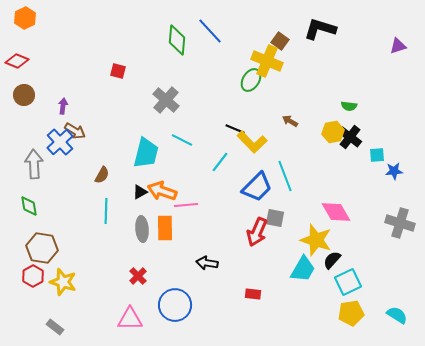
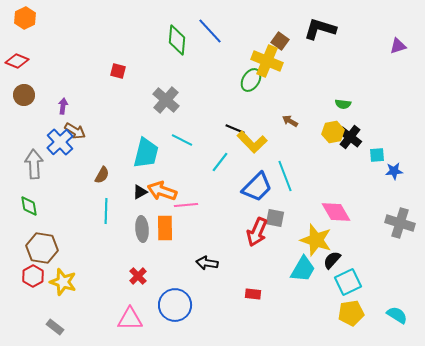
green semicircle at (349, 106): moved 6 px left, 2 px up
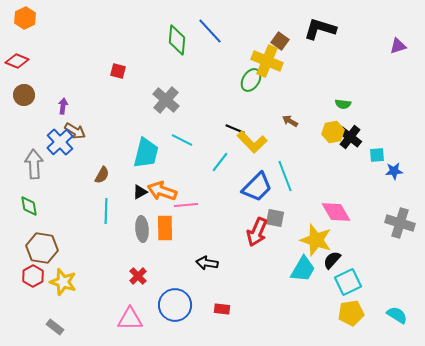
red rectangle at (253, 294): moved 31 px left, 15 px down
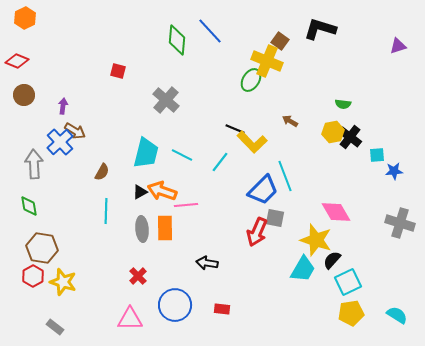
cyan line at (182, 140): moved 15 px down
brown semicircle at (102, 175): moved 3 px up
blue trapezoid at (257, 187): moved 6 px right, 3 px down
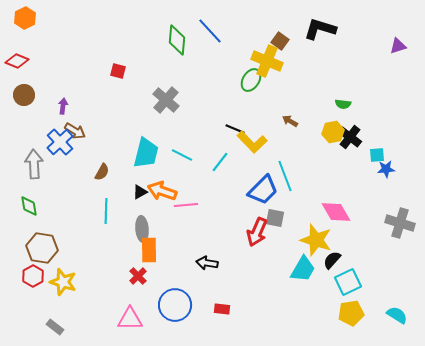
blue star at (394, 171): moved 8 px left, 2 px up
orange rectangle at (165, 228): moved 16 px left, 22 px down
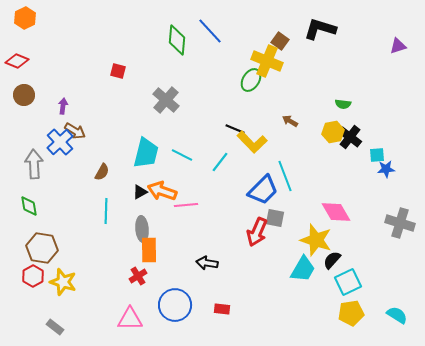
red cross at (138, 276): rotated 12 degrees clockwise
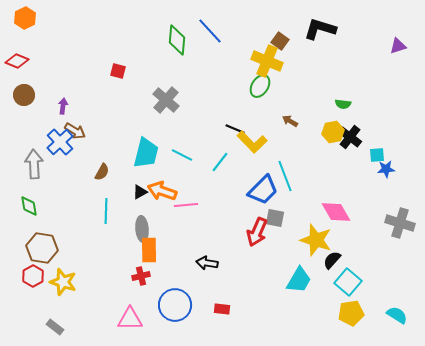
green ellipse at (251, 80): moved 9 px right, 6 px down
cyan trapezoid at (303, 269): moved 4 px left, 11 px down
red cross at (138, 276): moved 3 px right; rotated 18 degrees clockwise
cyan square at (348, 282): rotated 24 degrees counterclockwise
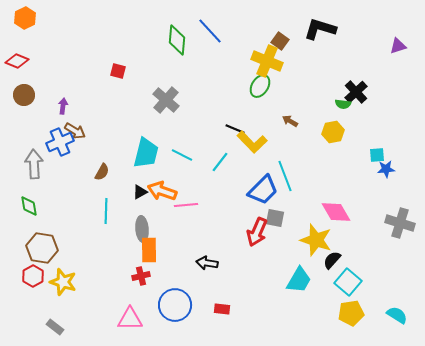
black cross at (350, 137): moved 6 px right, 45 px up; rotated 10 degrees clockwise
blue cross at (60, 142): rotated 20 degrees clockwise
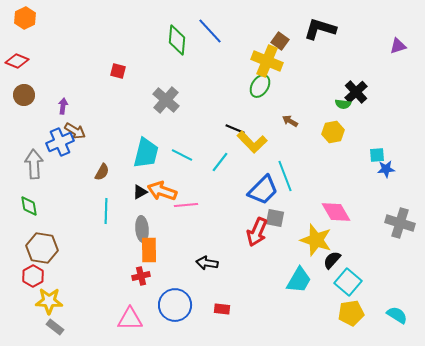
yellow star at (63, 282): moved 14 px left, 19 px down; rotated 16 degrees counterclockwise
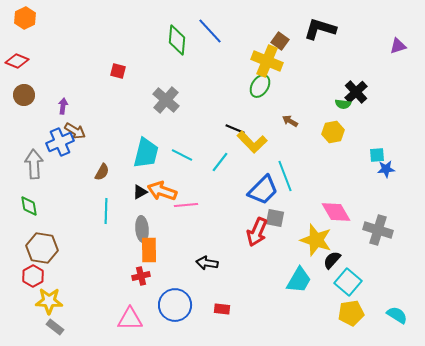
gray cross at (400, 223): moved 22 px left, 7 px down
